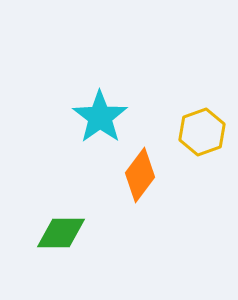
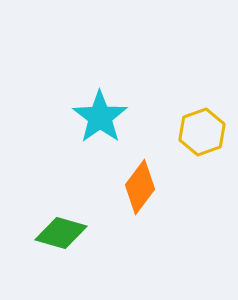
orange diamond: moved 12 px down
green diamond: rotated 15 degrees clockwise
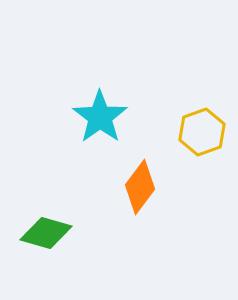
green diamond: moved 15 px left
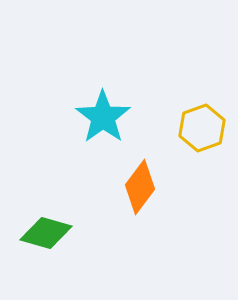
cyan star: moved 3 px right
yellow hexagon: moved 4 px up
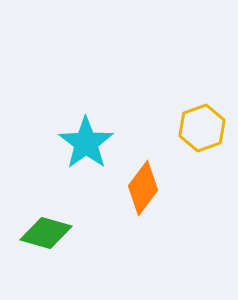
cyan star: moved 17 px left, 26 px down
orange diamond: moved 3 px right, 1 px down
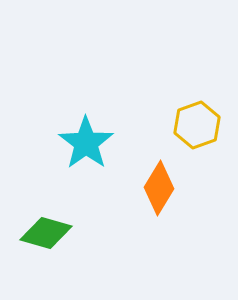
yellow hexagon: moved 5 px left, 3 px up
orange diamond: moved 16 px right; rotated 6 degrees counterclockwise
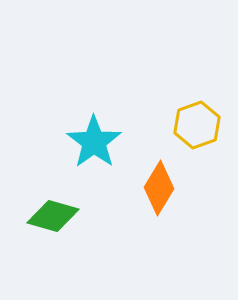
cyan star: moved 8 px right, 1 px up
green diamond: moved 7 px right, 17 px up
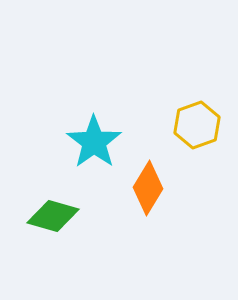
orange diamond: moved 11 px left
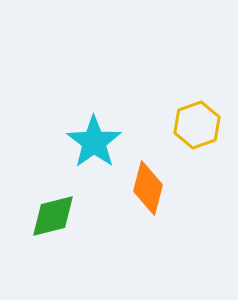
orange diamond: rotated 16 degrees counterclockwise
green diamond: rotated 30 degrees counterclockwise
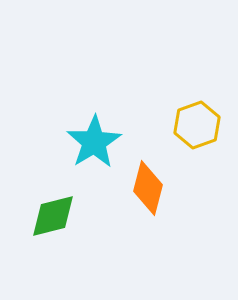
cyan star: rotated 4 degrees clockwise
